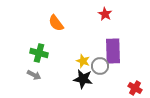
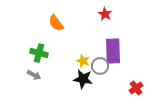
red cross: moved 1 px right; rotated 24 degrees clockwise
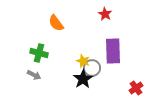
gray circle: moved 8 px left, 2 px down
black star: rotated 30 degrees clockwise
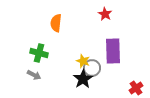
orange semicircle: rotated 42 degrees clockwise
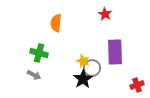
purple rectangle: moved 2 px right, 1 px down
red cross: moved 1 px right, 3 px up; rotated 16 degrees clockwise
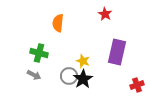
orange semicircle: moved 2 px right
purple rectangle: moved 2 px right; rotated 15 degrees clockwise
gray circle: moved 23 px left, 8 px down
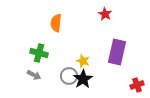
orange semicircle: moved 2 px left
